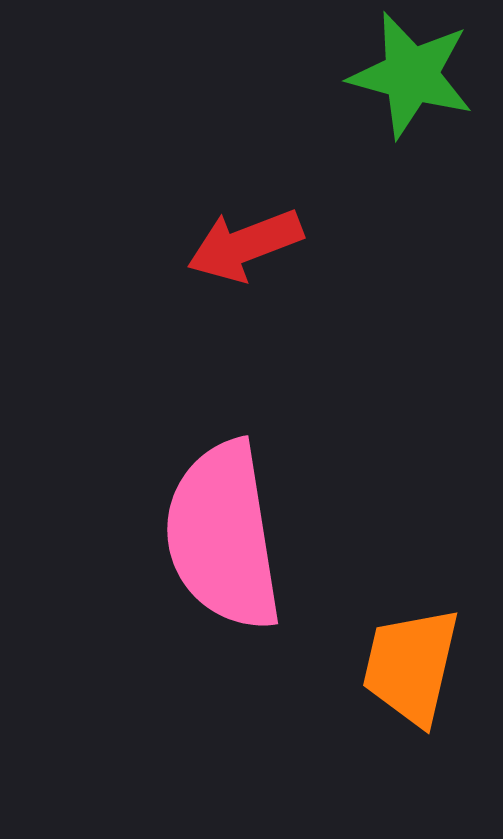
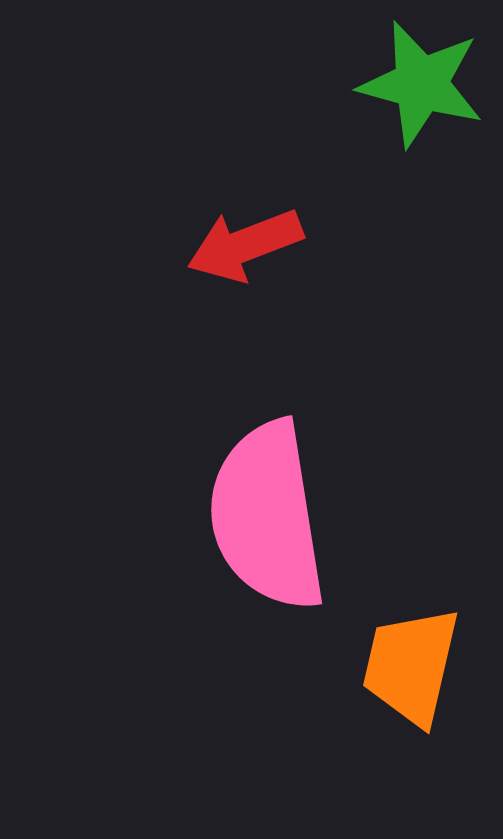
green star: moved 10 px right, 9 px down
pink semicircle: moved 44 px right, 20 px up
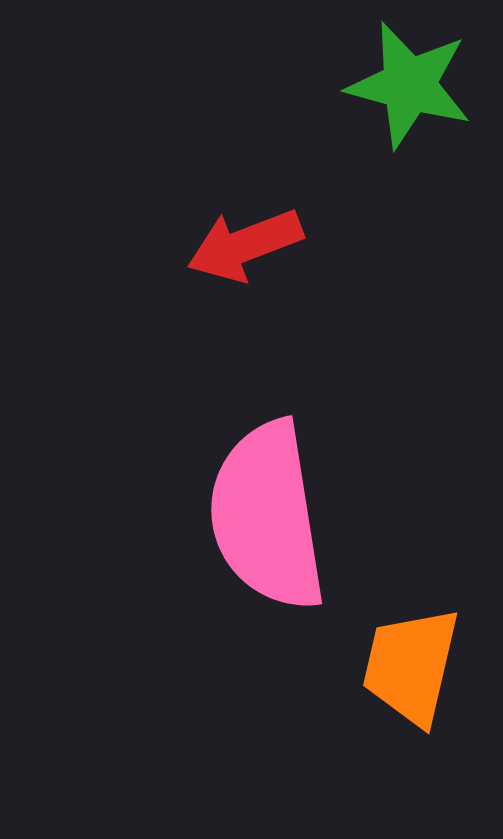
green star: moved 12 px left, 1 px down
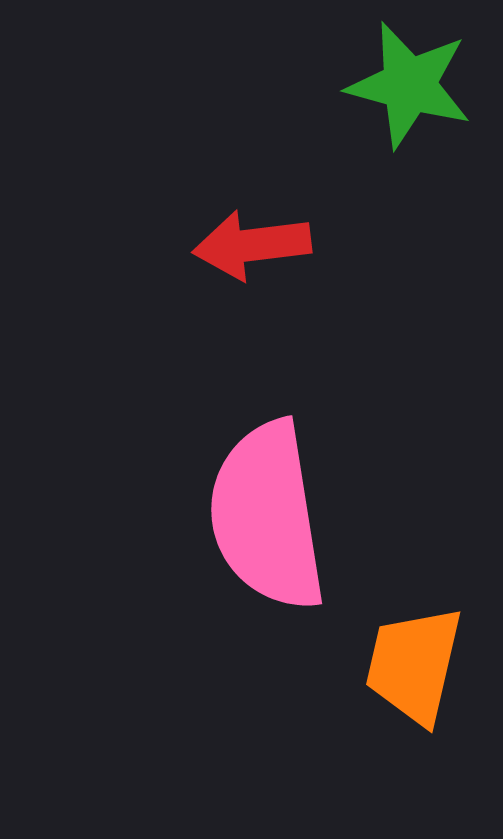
red arrow: moved 7 px right; rotated 14 degrees clockwise
orange trapezoid: moved 3 px right, 1 px up
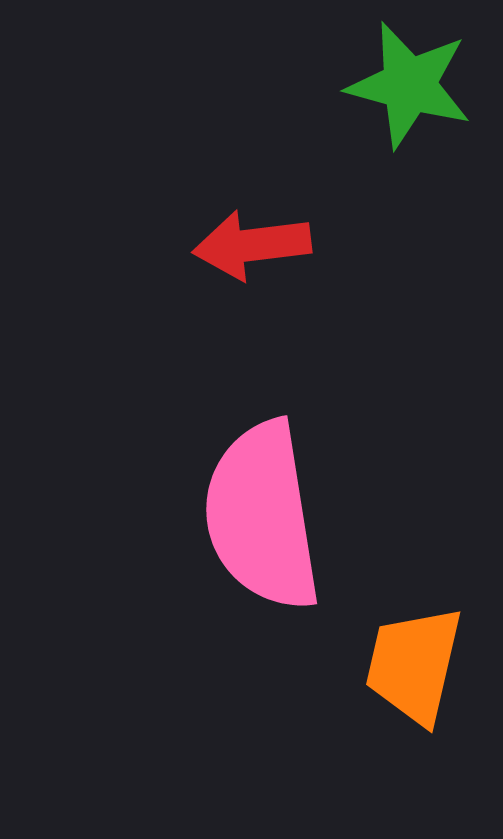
pink semicircle: moved 5 px left
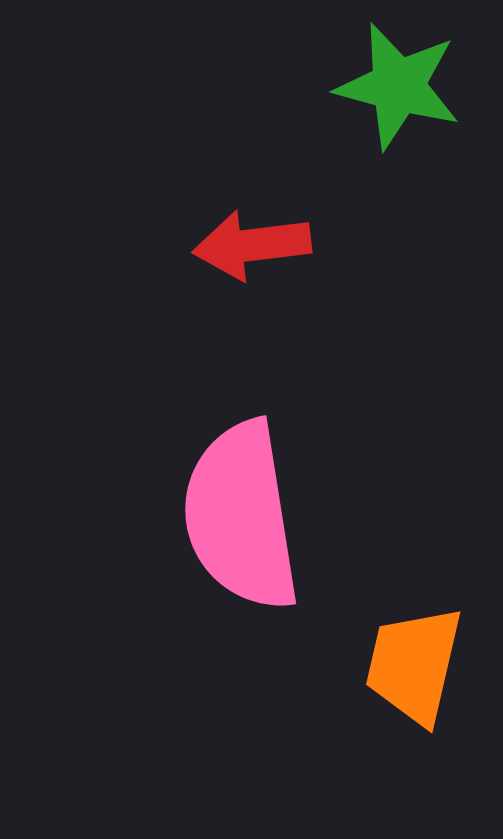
green star: moved 11 px left, 1 px down
pink semicircle: moved 21 px left
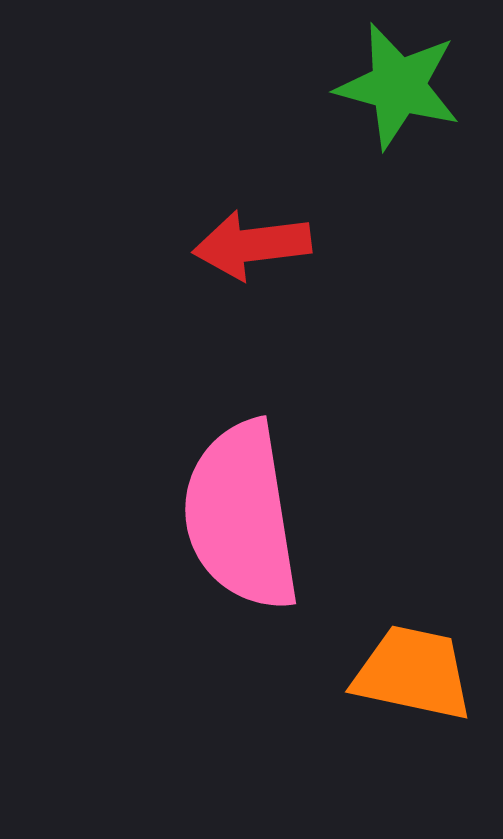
orange trapezoid: moved 1 px left, 8 px down; rotated 89 degrees clockwise
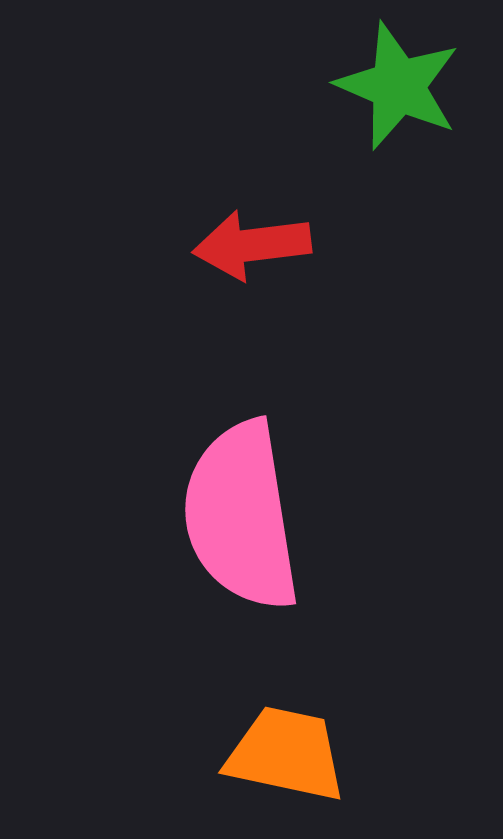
green star: rotated 8 degrees clockwise
orange trapezoid: moved 127 px left, 81 px down
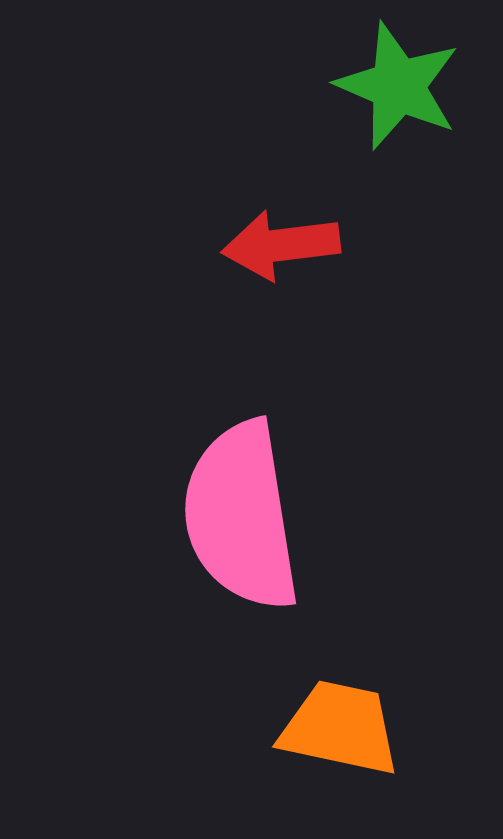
red arrow: moved 29 px right
orange trapezoid: moved 54 px right, 26 px up
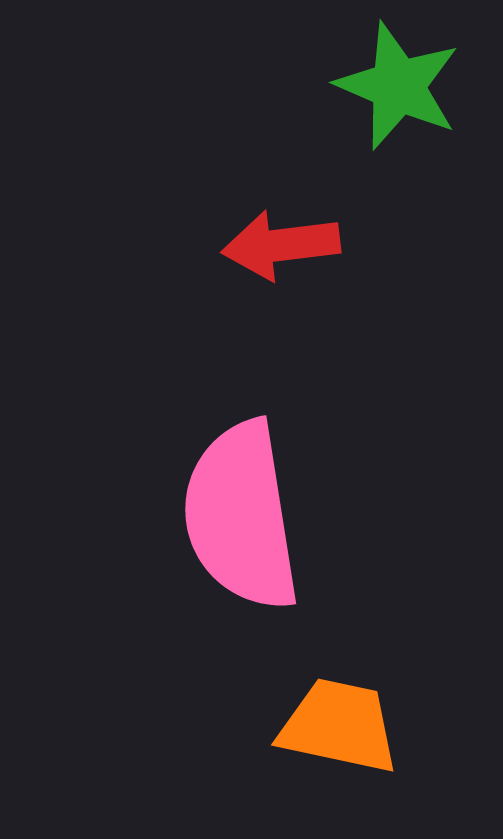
orange trapezoid: moved 1 px left, 2 px up
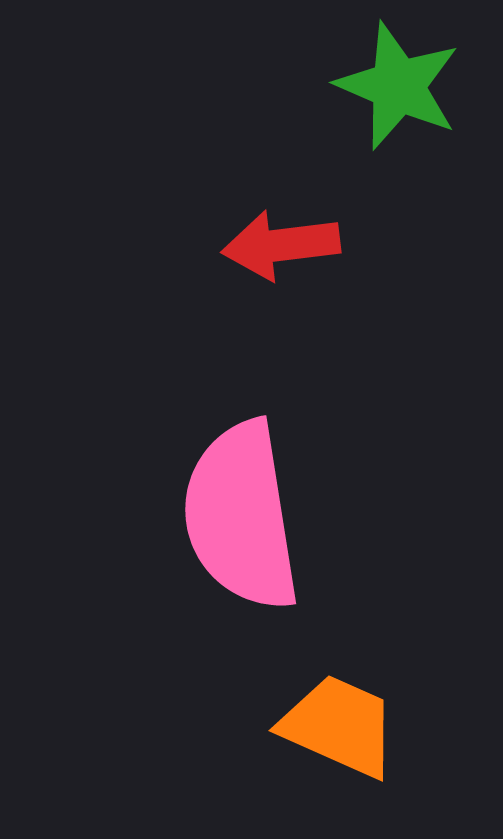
orange trapezoid: rotated 12 degrees clockwise
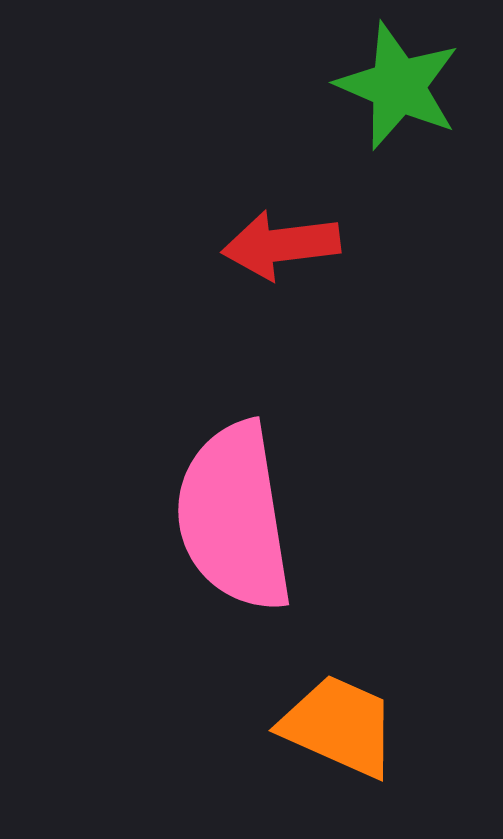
pink semicircle: moved 7 px left, 1 px down
